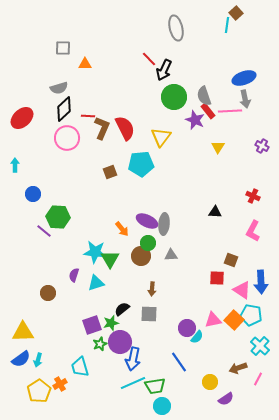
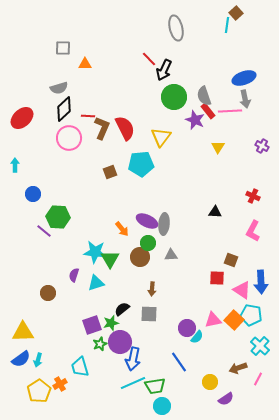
pink circle at (67, 138): moved 2 px right
brown circle at (141, 256): moved 1 px left, 1 px down
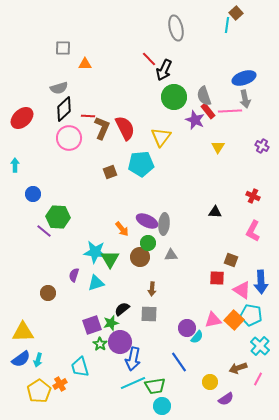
green star at (100, 344): rotated 16 degrees counterclockwise
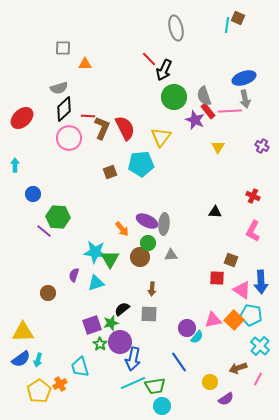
brown square at (236, 13): moved 2 px right, 5 px down; rotated 24 degrees counterclockwise
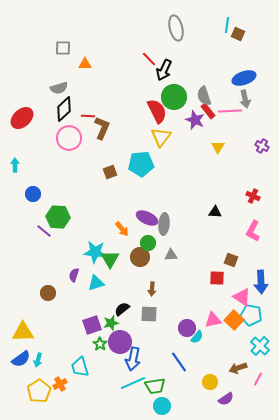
brown square at (238, 18): moved 16 px down
red semicircle at (125, 128): moved 32 px right, 17 px up
purple ellipse at (147, 221): moved 3 px up
pink triangle at (242, 290): moved 7 px down
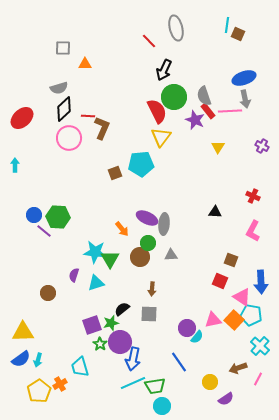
red line at (149, 59): moved 18 px up
brown square at (110, 172): moved 5 px right, 1 px down
blue circle at (33, 194): moved 1 px right, 21 px down
red square at (217, 278): moved 3 px right, 3 px down; rotated 21 degrees clockwise
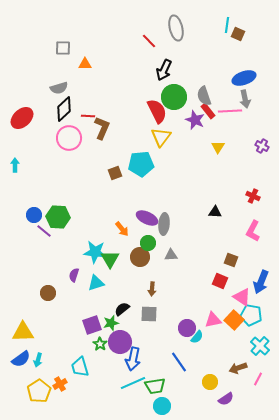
blue arrow at (261, 282): rotated 25 degrees clockwise
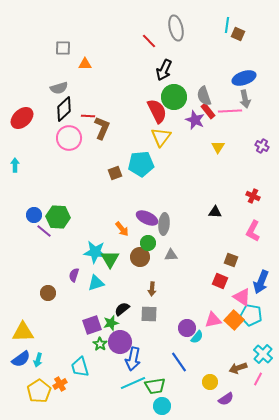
cyan cross at (260, 346): moved 3 px right, 8 px down
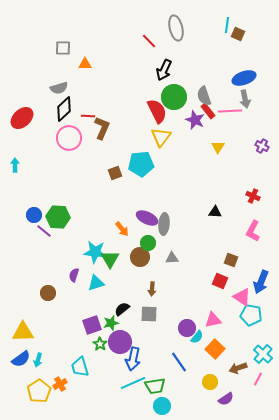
gray triangle at (171, 255): moved 1 px right, 3 px down
orange square at (234, 320): moved 19 px left, 29 px down
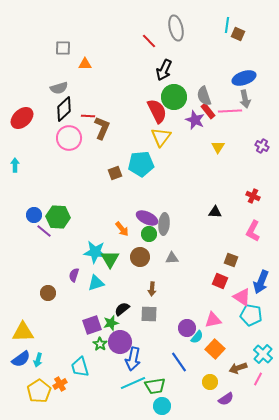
green circle at (148, 243): moved 1 px right, 9 px up
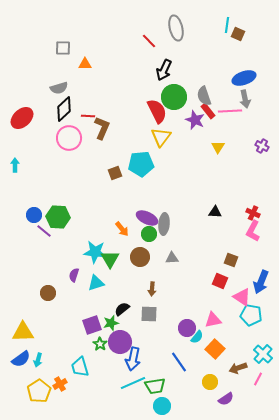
red cross at (253, 196): moved 17 px down
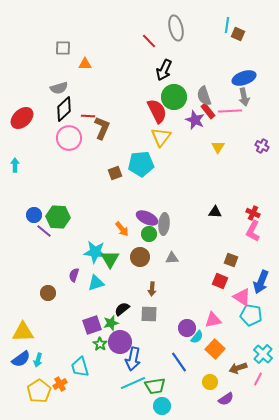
gray arrow at (245, 99): moved 1 px left, 2 px up
